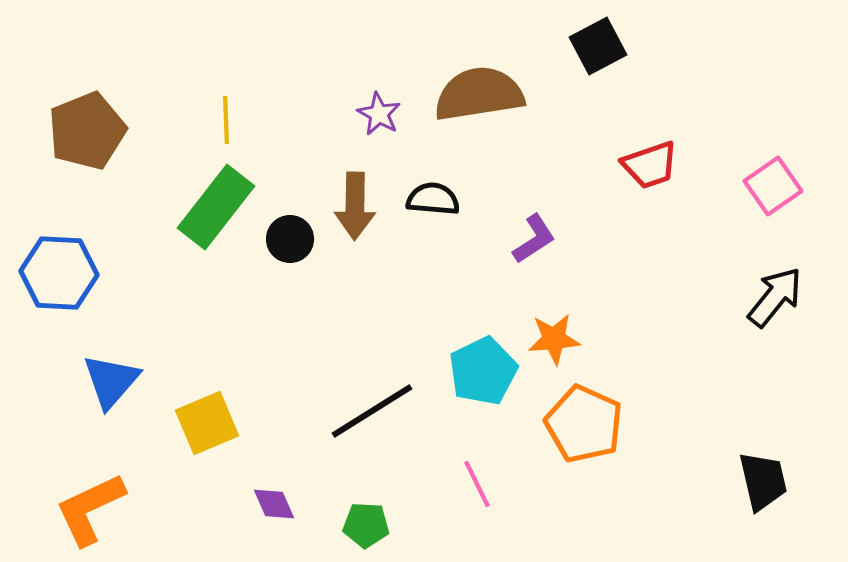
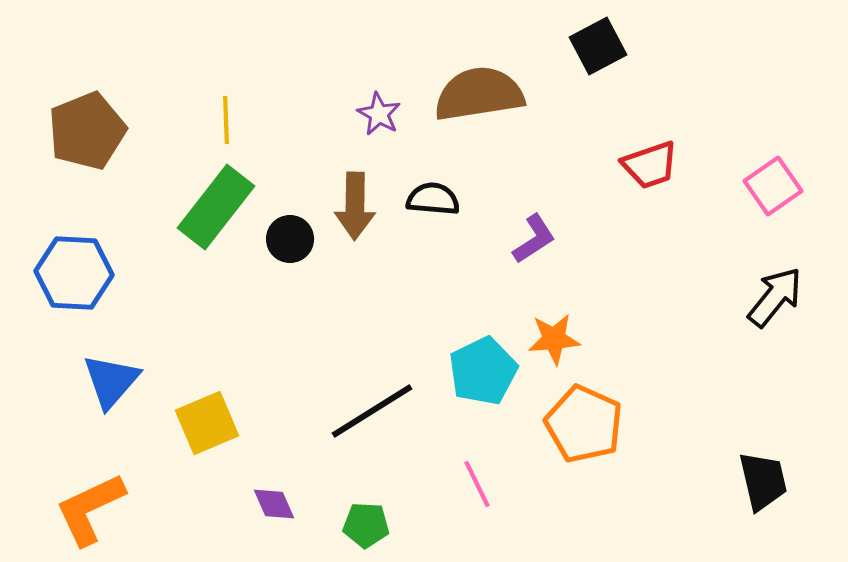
blue hexagon: moved 15 px right
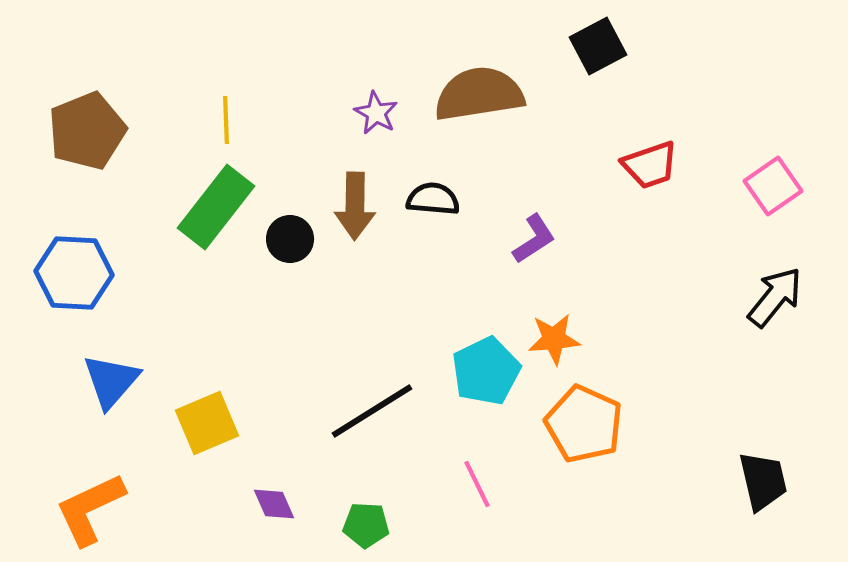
purple star: moved 3 px left, 1 px up
cyan pentagon: moved 3 px right
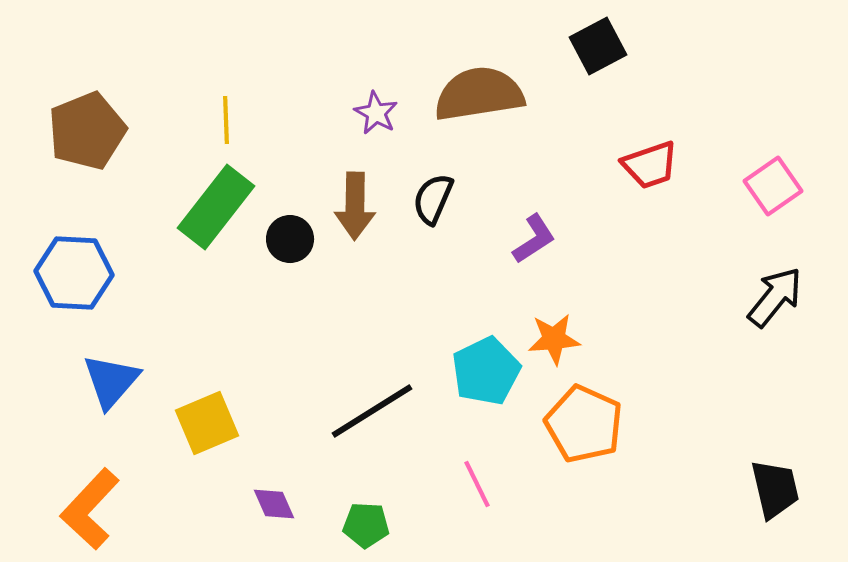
black semicircle: rotated 72 degrees counterclockwise
black trapezoid: moved 12 px right, 8 px down
orange L-shape: rotated 22 degrees counterclockwise
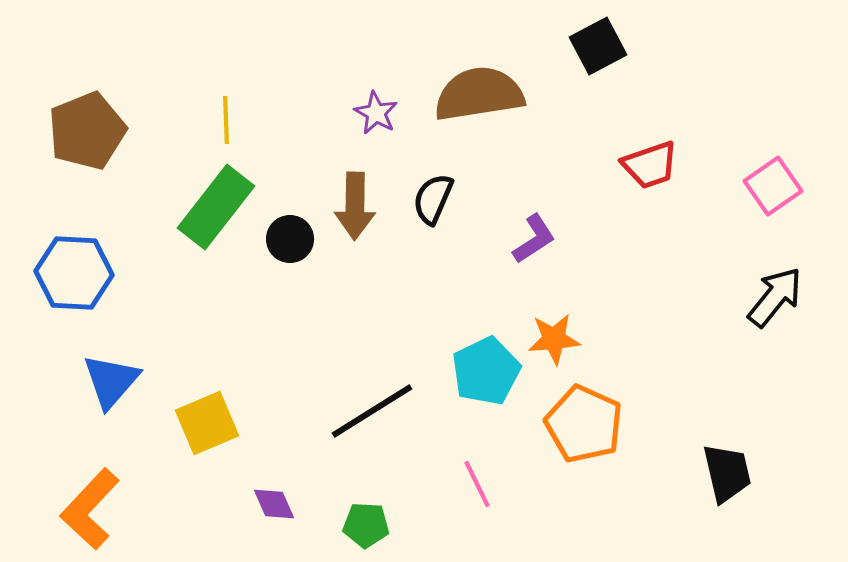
black trapezoid: moved 48 px left, 16 px up
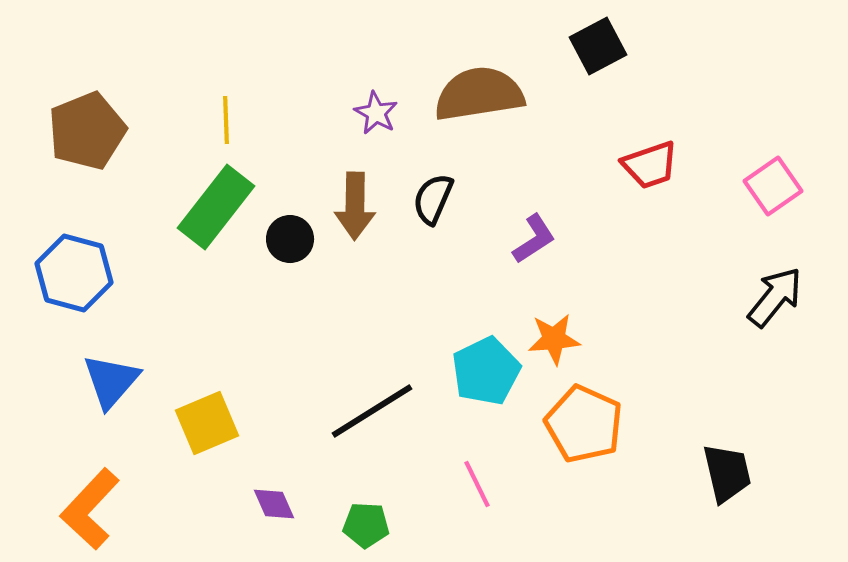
blue hexagon: rotated 12 degrees clockwise
